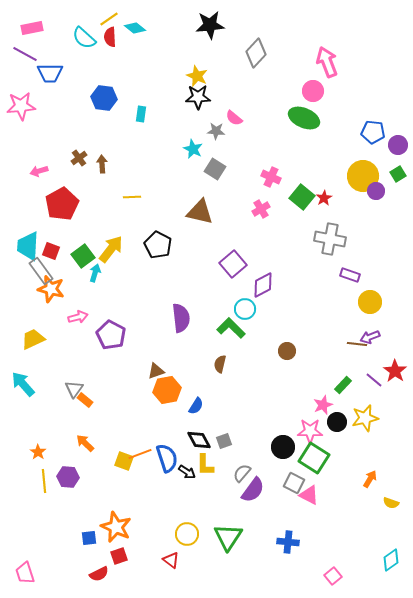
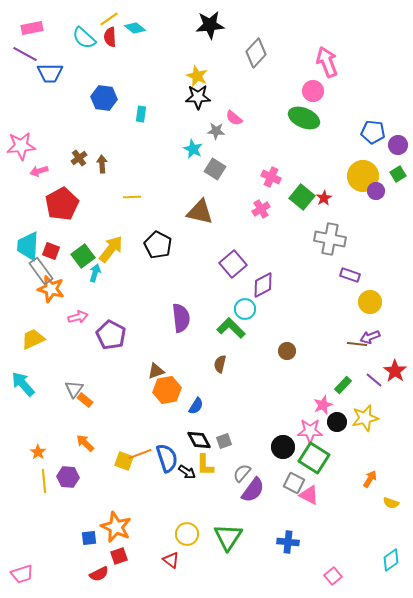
pink star at (21, 106): moved 40 px down
pink trapezoid at (25, 573): moved 3 px left, 1 px down; rotated 90 degrees counterclockwise
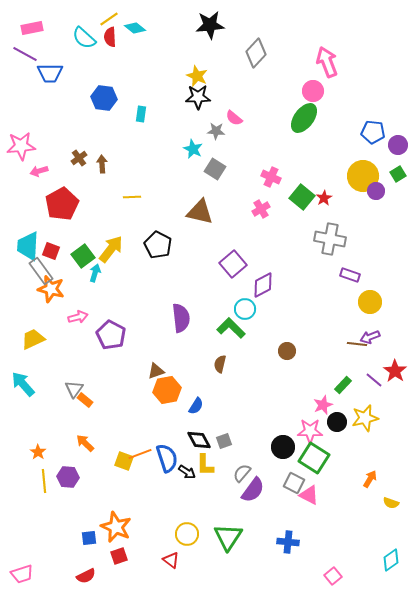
green ellipse at (304, 118): rotated 76 degrees counterclockwise
red semicircle at (99, 574): moved 13 px left, 2 px down
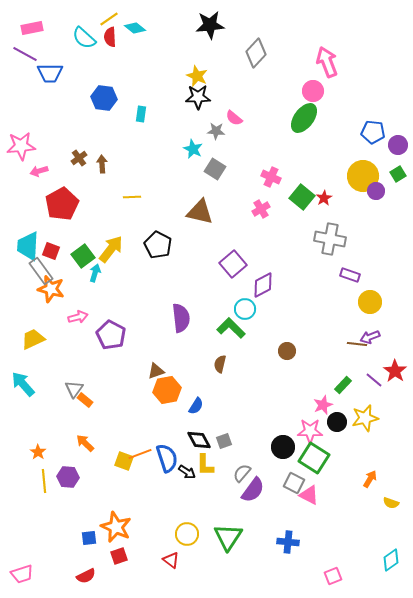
pink square at (333, 576): rotated 18 degrees clockwise
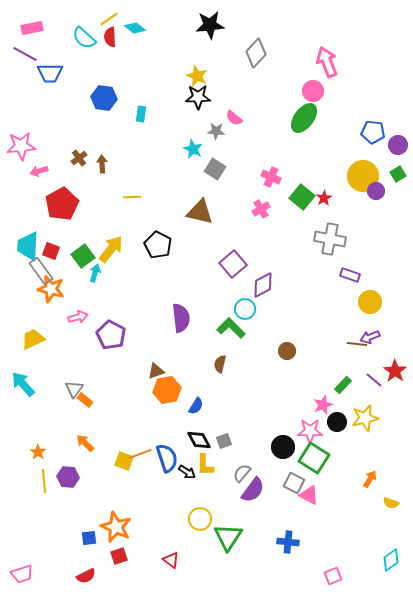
yellow circle at (187, 534): moved 13 px right, 15 px up
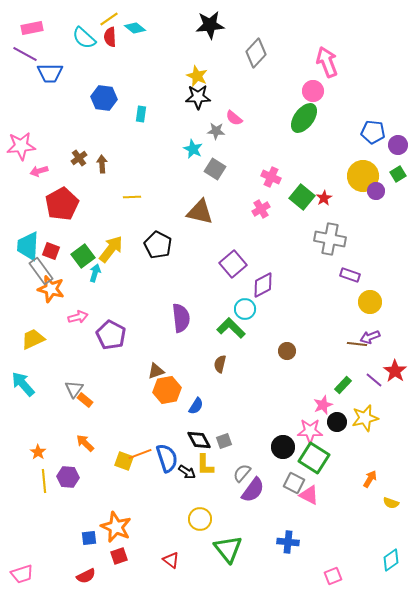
green triangle at (228, 537): moved 12 px down; rotated 12 degrees counterclockwise
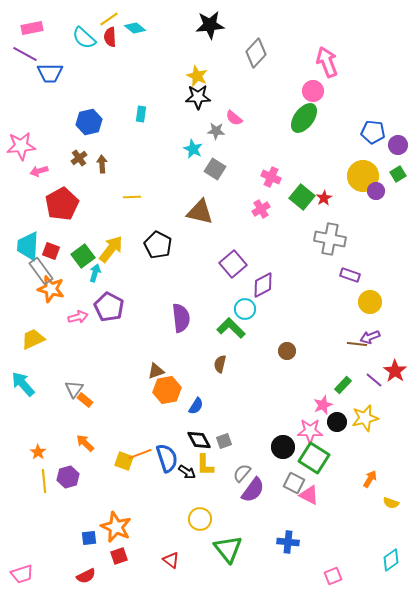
blue hexagon at (104, 98): moved 15 px left, 24 px down; rotated 20 degrees counterclockwise
purple pentagon at (111, 335): moved 2 px left, 28 px up
purple hexagon at (68, 477): rotated 20 degrees counterclockwise
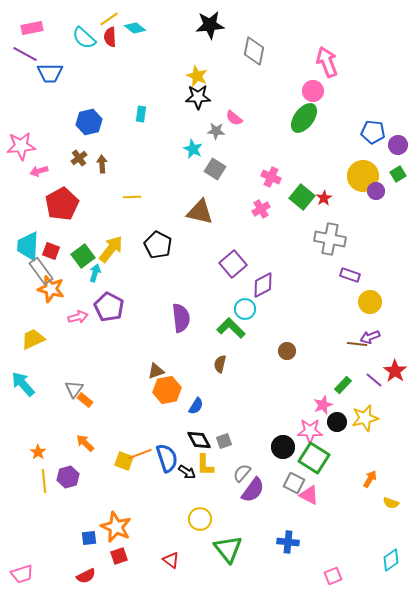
gray diamond at (256, 53): moved 2 px left, 2 px up; rotated 32 degrees counterclockwise
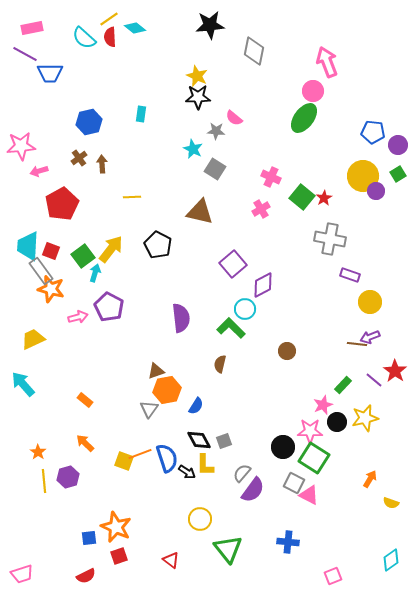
gray triangle at (74, 389): moved 75 px right, 20 px down
